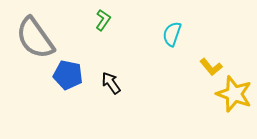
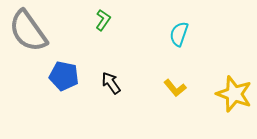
cyan semicircle: moved 7 px right
gray semicircle: moved 7 px left, 7 px up
yellow L-shape: moved 36 px left, 21 px down
blue pentagon: moved 4 px left, 1 px down
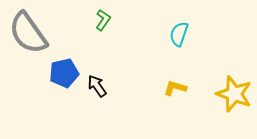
gray semicircle: moved 2 px down
blue pentagon: moved 3 px up; rotated 24 degrees counterclockwise
black arrow: moved 14 px left, 3 px down
yellow L-shape: rotated 145 degrees clockwise
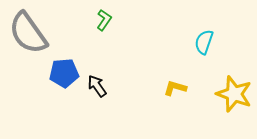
green L-shape: moved 1 px right
cyan semicircle: moved 25 px right, 8 px down
blue pentagon: rotated 8 degrees clockwise
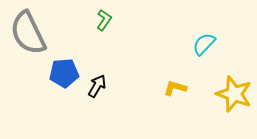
gray semicircle: rotated 9 degrees clockwise
cyan semicircle: moved 2 px down; rotated 25 degrees clockwise
black arrow: rotated 65 degrees clockwise
